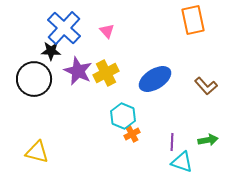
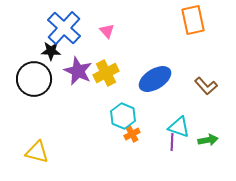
cyan triangle: moved 3 px left, 35 px up
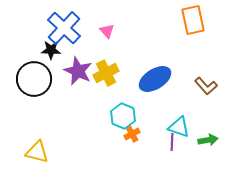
black star: moved 1 px up
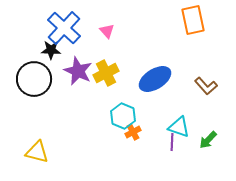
orange cross: moved 1 px right, 2 px up
green arrow: rotated 144 degrees clockwise
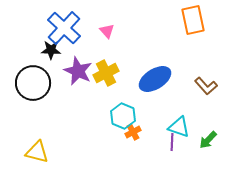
black circle: moved 1 px left, 4 px down
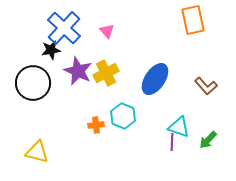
black star: rotated 12 degrees counterclockwise
blue ellipse: rotated 24 degrees counterclockwise
orange cross: moved 37 px left, 7 px up; rotated 21 degrees clockwise
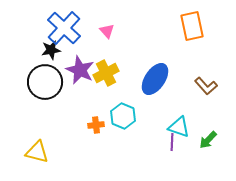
orange rectangle: moved 1 px left, 6 px down
purple star: moved 2 px right, 1 px up
black circle: moved 12 px right, 1 px up
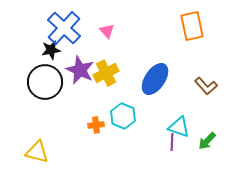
green arrow: moved 1 px left, 1 px down
